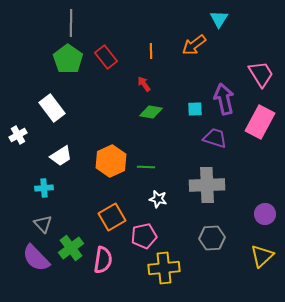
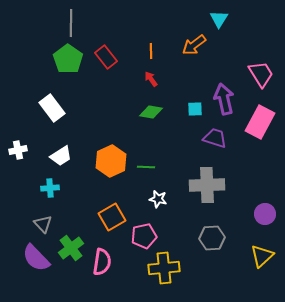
red arrow: moved 7 px right, 5 px up
white cross: moved 15 px down; rotated 18 degrees clockwise
cyan cross: moved 6 px right
pink semicircle: moved 1 px left, 2 px down
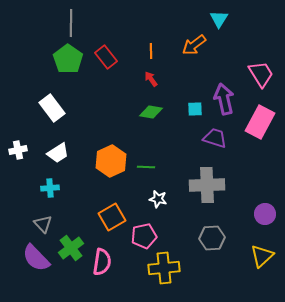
white trapezoid: moved 3 px left, 3 px up
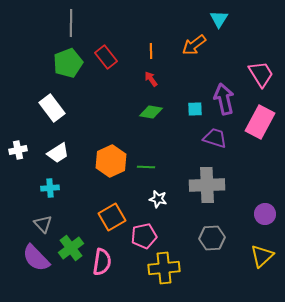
green pentagon: moved 4 px down; rotated 16 degrees clockwise
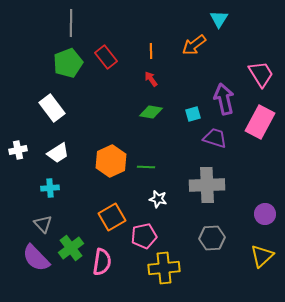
cyan square: moved 2 px left, 5 px down; rotated 14 degrees counterclockwise
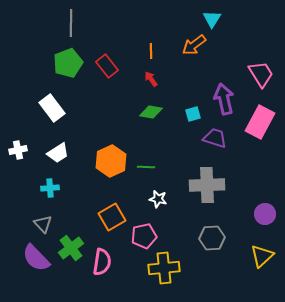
cyan triangle: moved 7 px left
red rectangle: moved 1 px right, 9 px down
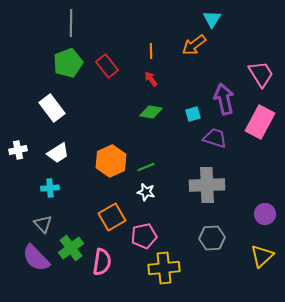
green line: rotated 24 degrees counterclockwise
white star: moved 12 px left, 7 px up
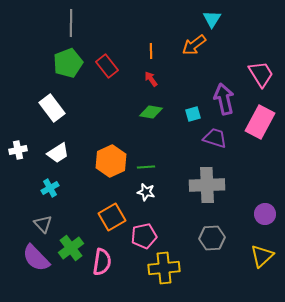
green line: rotated 18 degrees clockwise
cyan cross: rotated 24 degrees counterclockwise
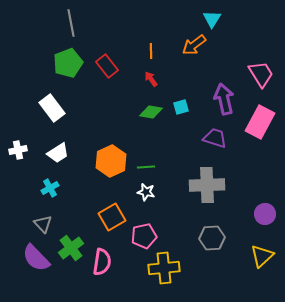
gray line: rotated 12 degrees counterclockwise
cyan square: moved 12 px left, 7 px up
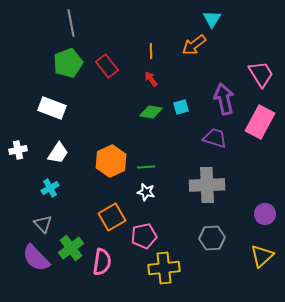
white rectangle: rotated 32 degrees counterclockwise
white trapezoid: rotated 25 degrees counterclockwise
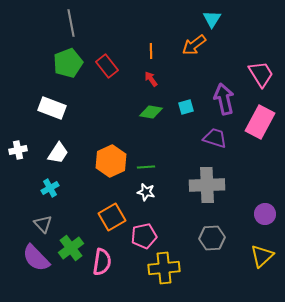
cyan square: moved 5 px right
